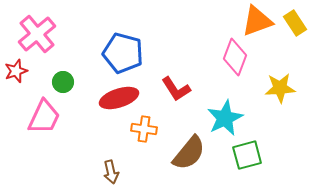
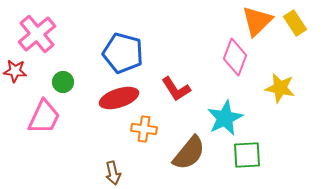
orange triangle: rotated 24 degrees counterclockwise
red star: moved 1 px left; rotated 25 degrees clockwise
yellow star: rotated 16 degrees clockwise
green square: rotated 12 degrees clockwise
brown arrow: moved 2 px right, 1 px down
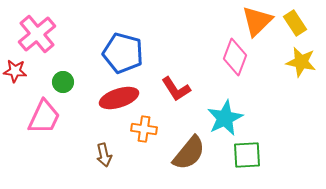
yellow star: moved 21 px right, 26 px up
brown arrow: moved 9 px left, 18 px up
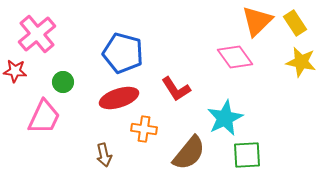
pink diamond: rotated 57 degrees counterclockwise
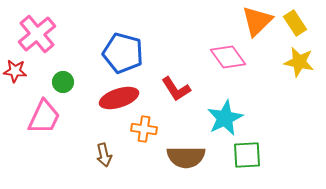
pink diamond: moved 7 px left
yellow star: moved 2 px left
brown semicircle: moved 3 px left, 4 px down; rotated 51 degrees clockwise
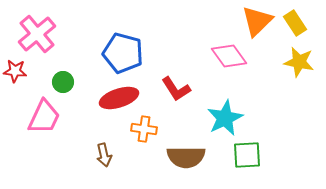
pink diamond: moved 1 px right, 1 px up
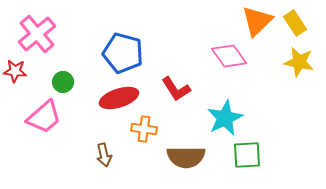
pink trapezoid: rotated 24 degrees clockwise
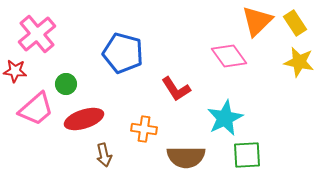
green circle: moved 3 px right, 2 px down
red ellipse: moved 35 px left, 21 px down
pink trapezoid: moved 8 px left, 8 px up
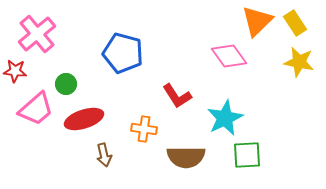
red L-shape: moved 1 px right, 7 px down
